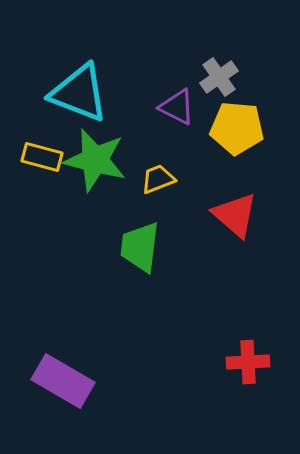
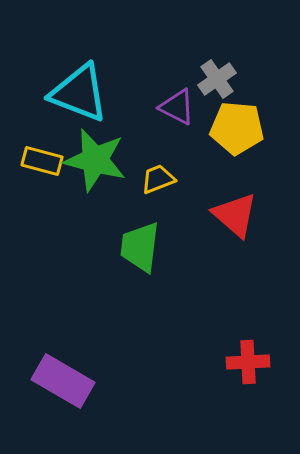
gray cross: moved 2 px left, 2 px down
yellow rectangle: moved 4 px down
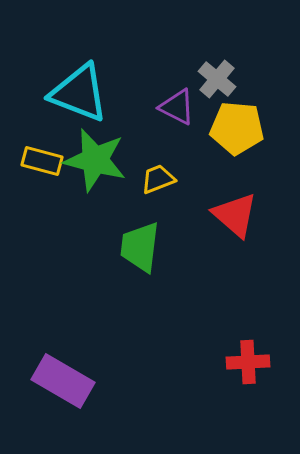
gray cross: rotated 15 degrees counterclockwise
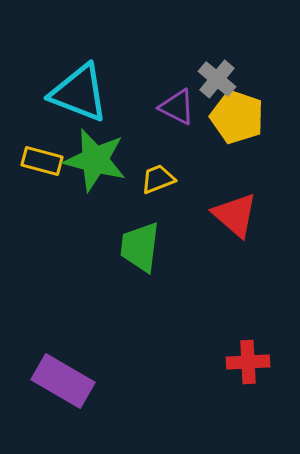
yellow pentagon: moved 11 px up; rotated 14 degrees clockwise
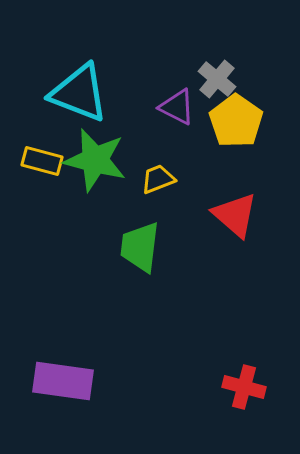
yellow pentagon: moved 1 px left, 4 px down; rotated 16 degrees clockwise
red cross: moved 4 px left, 25 px down; rotated 18 degrees clockwise
purple rectangle: rotated 22 degrees counterclockwise
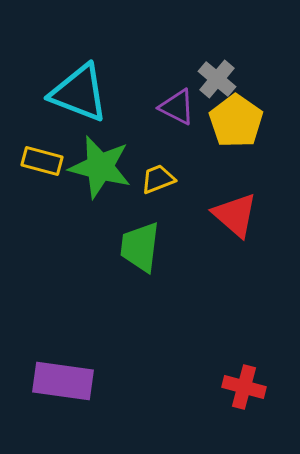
green star: moved 5 px right, 7 px down
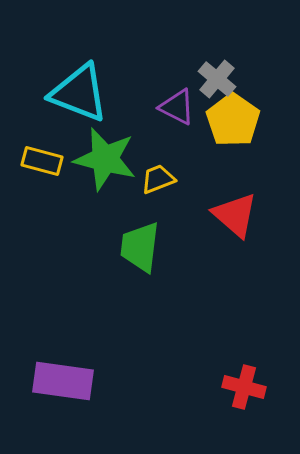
yellow pentagon: moved 3 px left, 1 px up
green star: moved 5 px right, 8 px up
